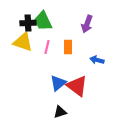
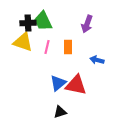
red triangle: moved 1 px left, 1 px up; rotated 25 degrees counterclockwise
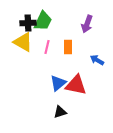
green trapezoid: rotated 130 degrees counterclockwise
yellow triangle: rotated 10 degrees clockwise
blue arrow: rotated 16 degrees clockwise
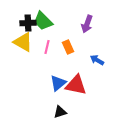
green trapezoid: rotated 110 degrees clockwise
orange rectangle: rotated 24 degrees counterclockwise
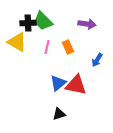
purple arrow: rotated 102 degrees counterclockwise
yellow triangle: moved 6 px left
blue arrow: rotated 88 degrees counterclockwise
black triangle: moved 1 px left, 2 px down
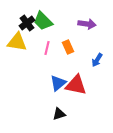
black cross: moved 1 px left; rotated 35 degrees counterclockwise
yellow triangle: rotated 20 degrees counterclockwise
pink line: moved 1 px down
